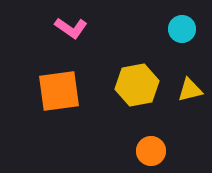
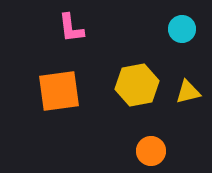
pink L-shape: rotated 48 degrees clockwise
yellow triangle: moved 2 px left, 2 px down
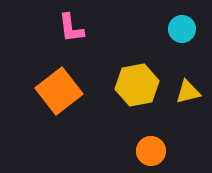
orange square: rotated 30 degrees counterclockwise
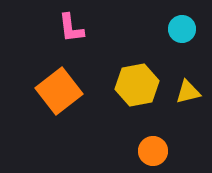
orange circle: moved 2 px right
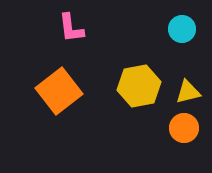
yellow hexagon: moved 2 px right, 1 px down
orange circle: moved 31 px right, 23 px up
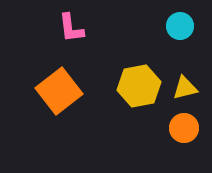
cyan circle: moved 2 px left, 3 px up
yellow triangle: moved 3 px left, 4 px up
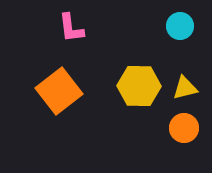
yellow hexagon: rotated 12 degrees clockwise
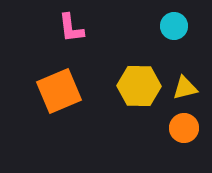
cyan circle: moved 6 px left
orange square: rotated 15 degrees clockwise
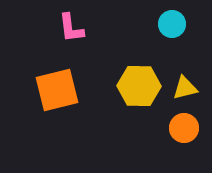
cyan circle: moved 2 px left, 2 px up
orange square: moved 2 px left, 1 px up; rotated 9 degrees clockwise
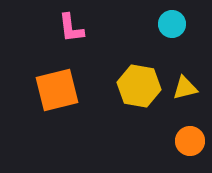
yellow hexagon: rotated 9 degrees clockwise
orange circle: moved 6 px right, 13 px down
